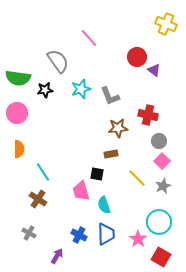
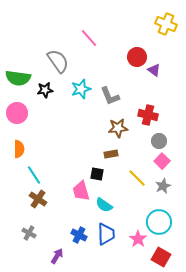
cyan line: moved 9 px left, 3 px down
cyan semicircle: rotated 36 degrees counterclockwise
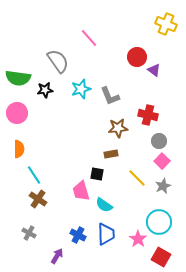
blue cross: moved 1 px left
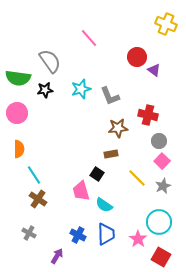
gray semicircle: moved 8 px left
black square: rotated 24 degrees clockwise
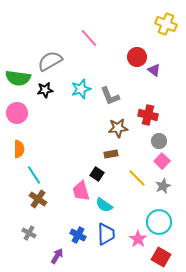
gray semicircle: rotated 85 degrees counterclockwise
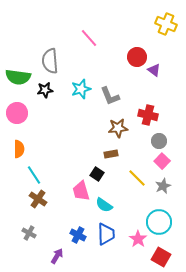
gray semicircle: rotated 65 degrees counterclockwise
green semicircle: moved 1 px up
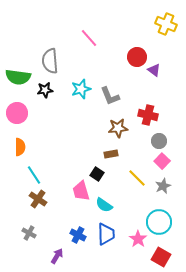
orange semicircle: moved 1 px right, 2 px up
